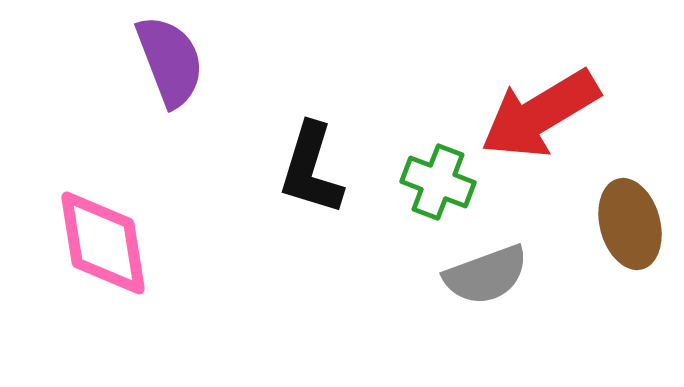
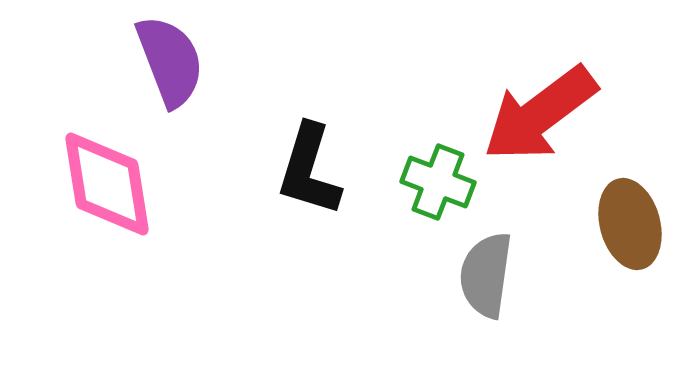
red arrow: rotated 6 degrees counterclockwise
black L-shape: moved 2 px left, 1 px down
pink diamond: moved 4 px right, 59 px up
gray semicircle: rotated 118 degrees clockwise
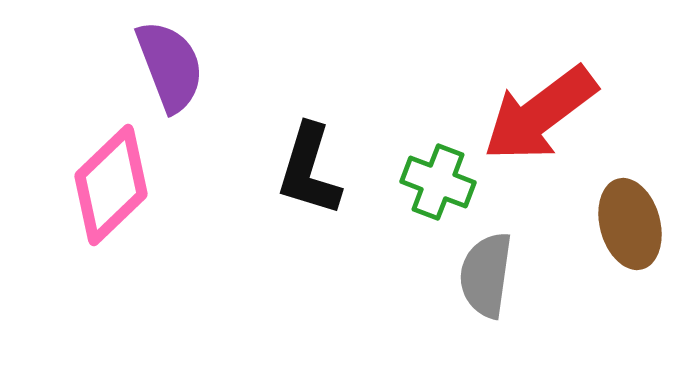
purple semicircle: moved 5 px down
pink diamond: moved 4 px right, 1 px down; rotated 55 degrees clockwise
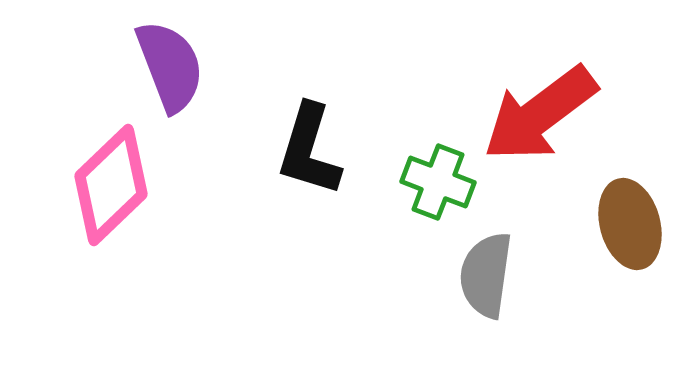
black L-shape: moved 20 px up
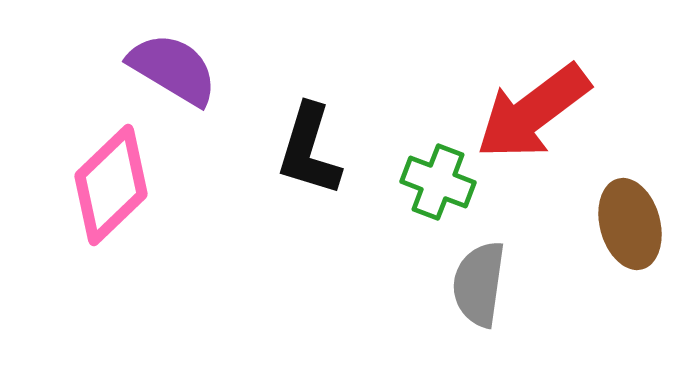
purple semicircle: moved 3 px right, 3 px down; rotated 38 degrees counterclockwise
red arrow: moved 7 px left, 2 px up
gray semicircle: moved 7 px left, 9 px down
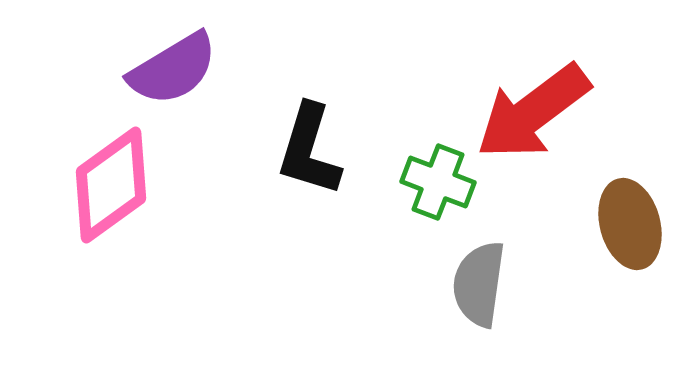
purple semicircle: rotated 118 degrees clockwise
pink diamond: rotated 8 degrees clockwise
